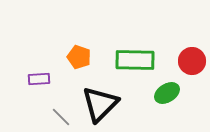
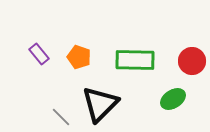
purple rectangle: moved 25 px up; rotated 55 degrees clockwise
green ellipse: moved 6 px right, 6 px down
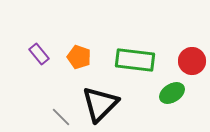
green rectangle: rotated 6 degrees clockwise
green ellipse: moved 1 px left, 6 px up
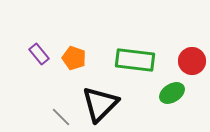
orange pentagon: moved 5 px left, 1 px down
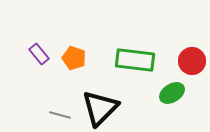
black triangle: moved 4 px down
gray line: moved 1 px left, 2 px up; rotated 30 degrees counterclockwise
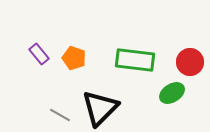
red circle: moved 2 px left, 1 px down
gray line: rotated 15 degrees clockwise
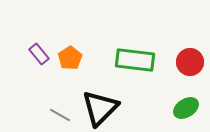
orange pentagon: moved 4 px left; rotated 20 degrees clockwise
green ellipse: moved 14 px right, 15 px down
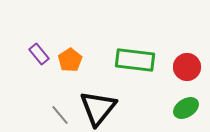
orange pentagon: moved 2 px down
red circle: moved 3 px left, 5 px down
black triangle: moved 2 px left; rotated 6 degrees counterclockwise
gray line: rotated 20 degrees clockwise
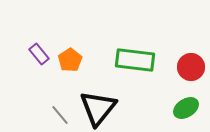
red circle: moved 4 px right
